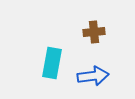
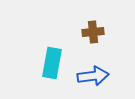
brown cross: moved 1 px left
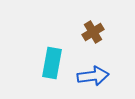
brown cross: rotated 25 degrees counterclockwise
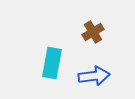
blue arrow: moved 1 px right
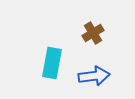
brown cross: moved 1 px down
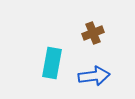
brown cross: rotated 10 degrees clockwise
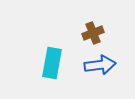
blue arrow: moved 6 px right, 11 px up
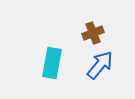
blue arrow: rotated 44 degrees counterclockwise
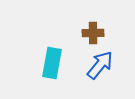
brown cross: rotated 20 degrees clockwise
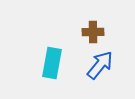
brown cross: moved 1 px up
